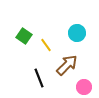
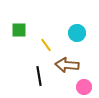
green square: moved 5 px left, 6 px up; rotated 35 degrees counterclockwise
brown arrow: rotated 130 degrees counterclockwise
black line: moved 2 px up; rotated 12 degrees clockwise
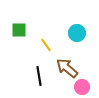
brown arrow: moved 3 px down; rotated 35 degrees clockwise
pink circle: moved 2 px left
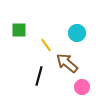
brown arrow: moved 5 px up
black line: rotated 24 degrees clockwise
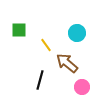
black line: moved 1 px right, 4 px down
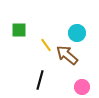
brown arrow: moved 8 px up
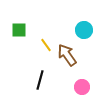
cyan circle: moved 7 px right, 3 px up
brown arrow: rotated 15 degrees clockwise
